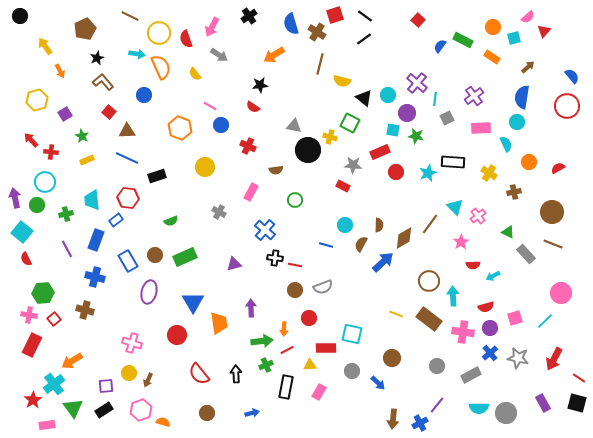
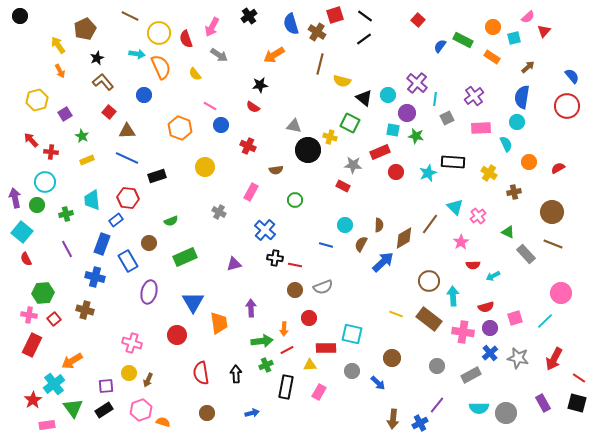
yellow arrow at (45, 46): moved 13 px right, 1 px up
blue rectangle at (96, 240): moved 6 px right, 4 px down
brown circle at (155, 255): moved 6 px left, 12 px up
red semicircle at (199, 374): moved 2 px right, 1 px up; rotated 30 degrees clockwise
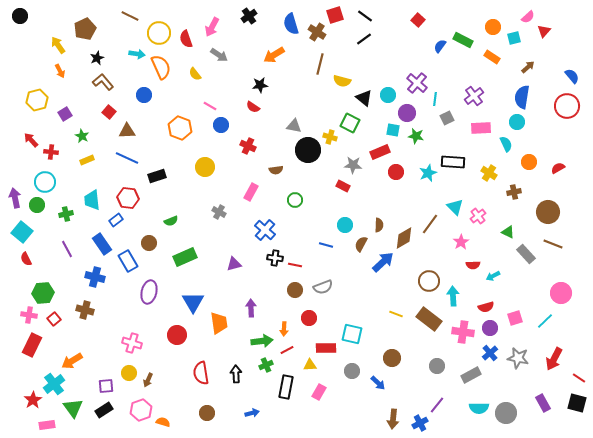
brown circle at (552, 212): moved 4 px left
blue rectangle at (102, 244): rotated 55 degrees counterclockwise
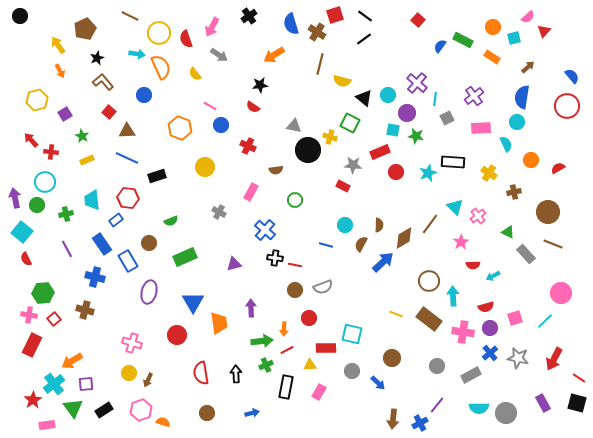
orange circle at (529, 162): moved 2 px right, 2 px up
purple square at (106, 386): moved 20 px left, 2 px up
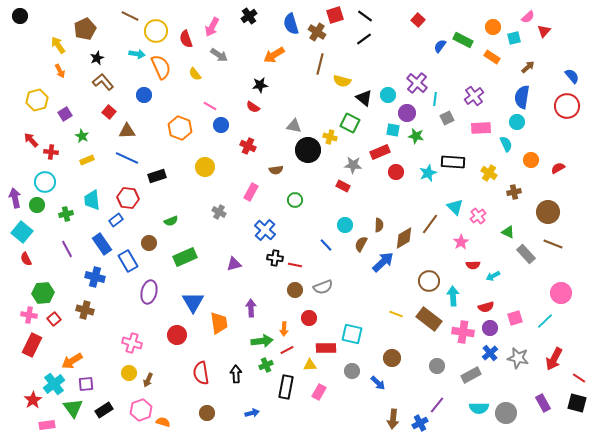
yellow circle at (159, 33): moved 3 px left, 2 px up
blue line at (326, 245): rotated 32 degrees clockwise
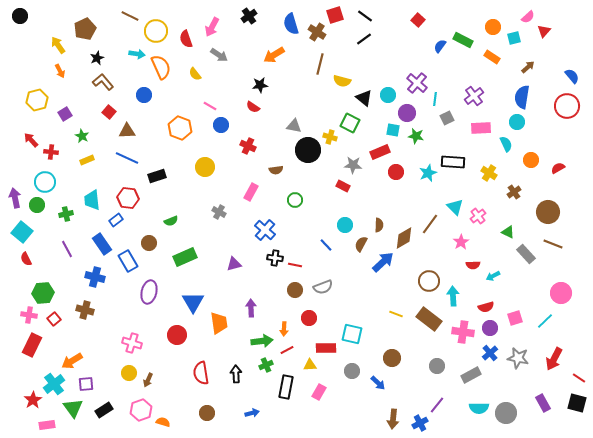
brown cross at (514, 192): rotated 24 degrees counterclockwise
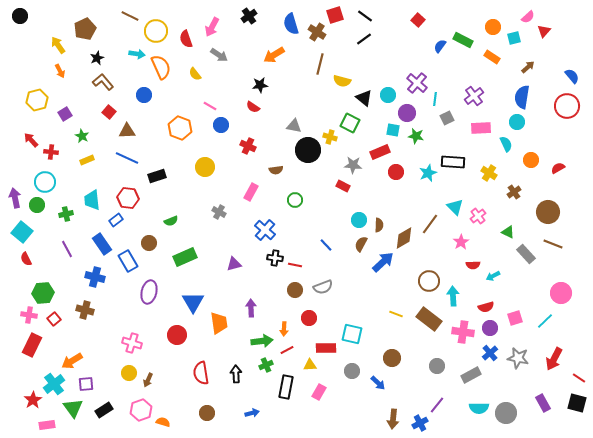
cyan circle at (345, 225): moved 14 px right, 5 px up
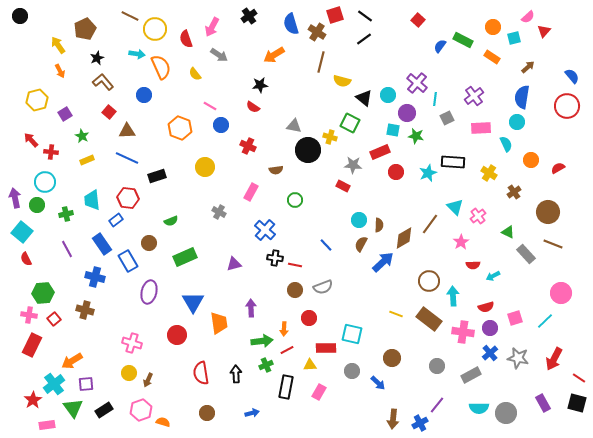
yellow circle at (156, 31): moved 1 px left, 2 px up
brown line at (320, 64): moved 1 px right, 2 px up
